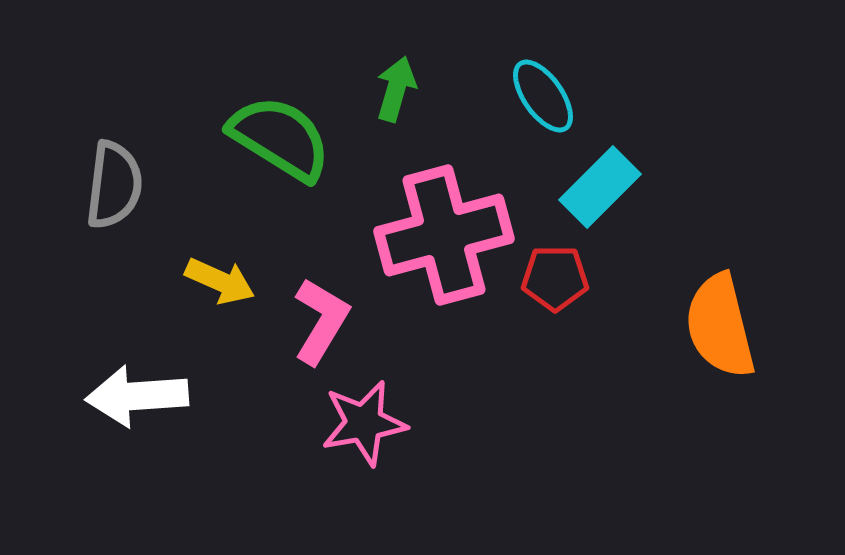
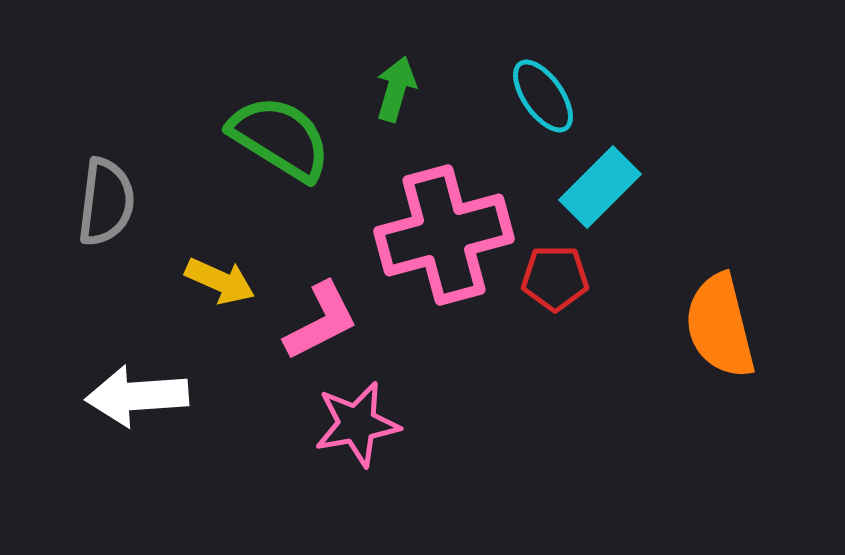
gray semicircle: moved 8 px left, 17 px down
pink L-shape: rotated 32 degrees clockwise
pink star: moved 7 px left, 1 px down
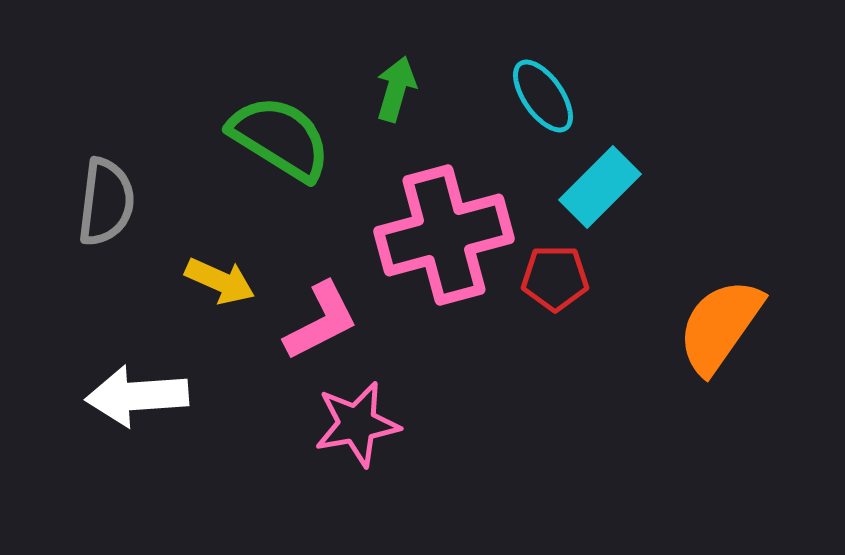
orange semicircle: rotated 49 degrees clockwise
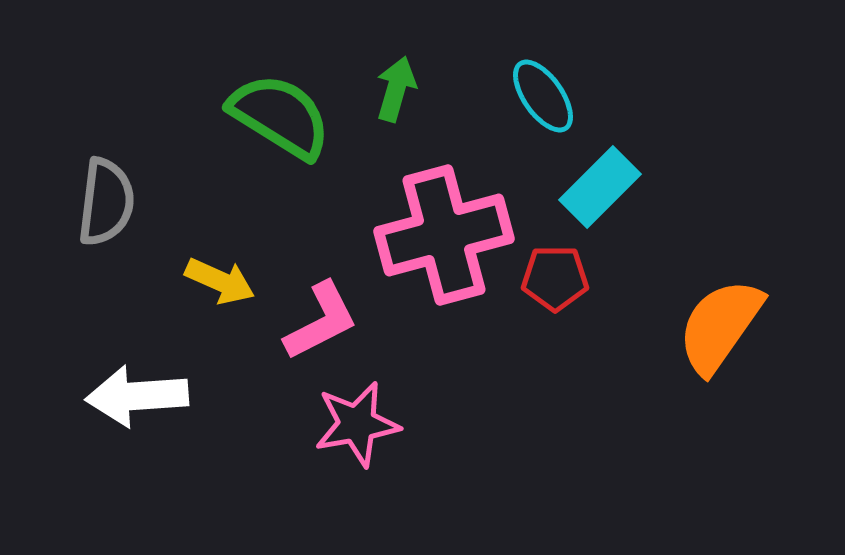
green semicircle: moved 22 px up
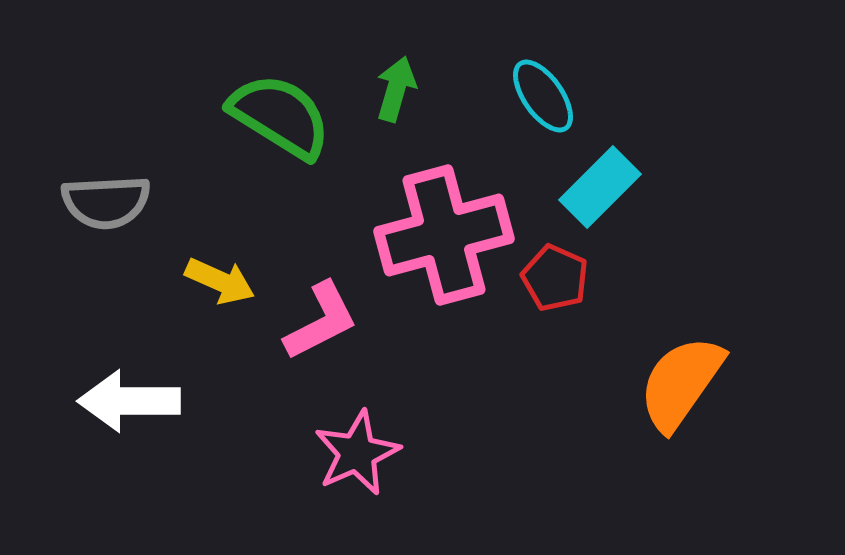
gray semicircle: rotated 80 degrees clockwise
red pentagon: rotated 24 degrees clockwise
orange semicircle: moved 39 px left, 57 px down
white arrow: moved 8 px left, 5 px down; rotated 4 degrees clockwise
pink star: moved 29 px down; rotated 14 degrees counterclockwise
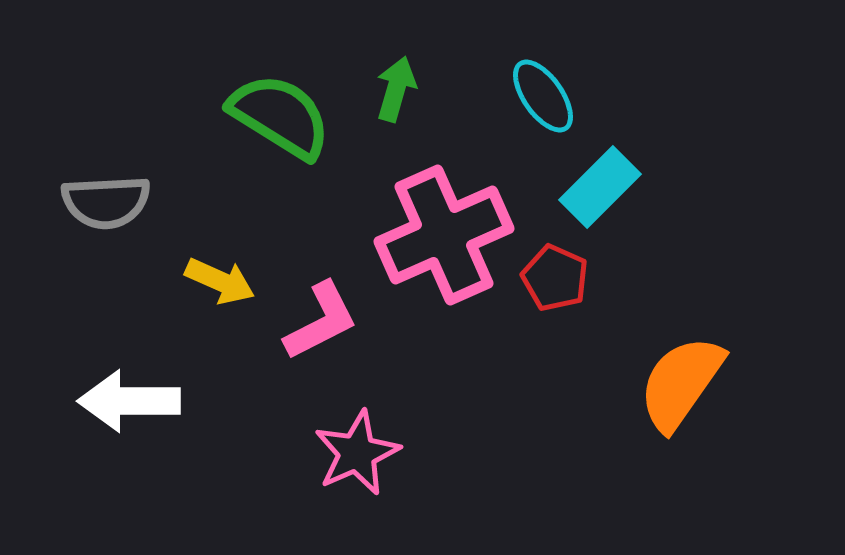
pink cross: rotated 9 degrees counterclockwise
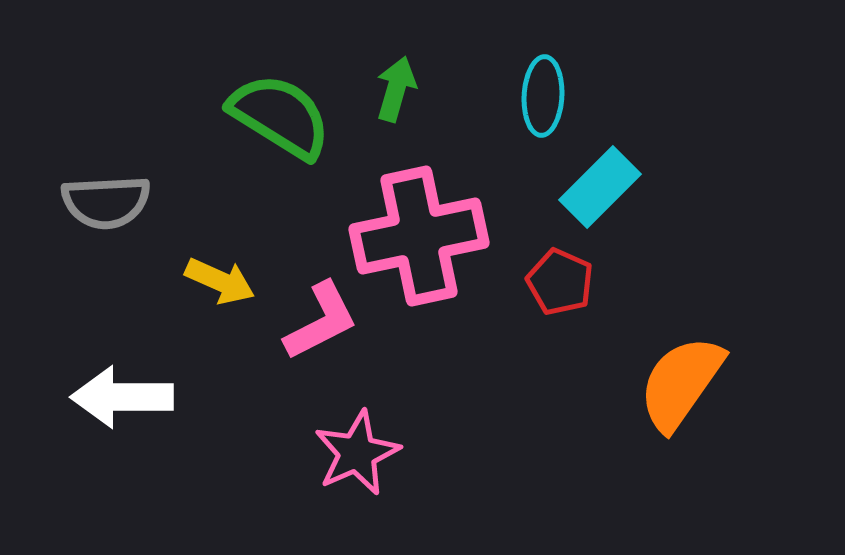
cyan ellipse: rotated 38 degrees clockwise
pink cross: moved 25 px left, 1 px down; rotated 12 degrees clockwise
red pentagon: moved 5 px right, 4 px down
white arrow: moved 7 px left, 4 px up
